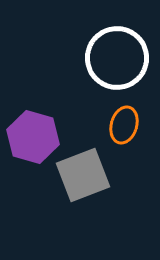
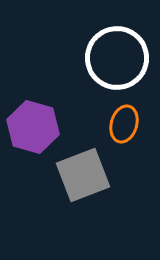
orange ellipse: moved 1 px up
purple hexagon: moved 10 px up
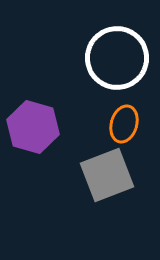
gray square: moved 24 px right
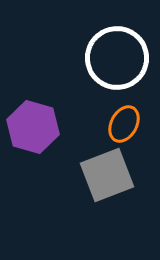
orange ellipse: rotated 12 degrees clockwise
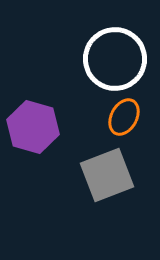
white circle: moved 2 px left, 1 px down
orange ellipse: moved 7 px up
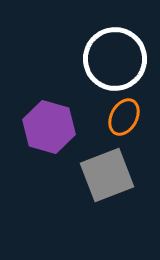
purple hexagon: moved 16 px right
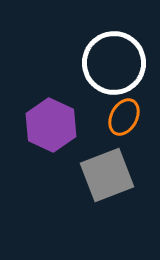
white circle: moved 1 px left, 4 px down
purple hexagon: moved 2 px right, 2 px up; rotated 9 degrees clockwise
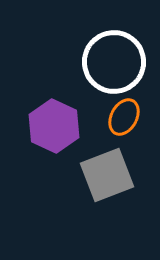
white circle: moved 1 px up
purple hexagon: moved 3 px right, 1 px down
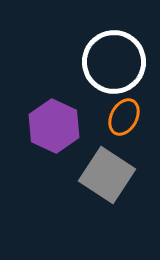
gray square: rotated 36 degrees counterclockwise
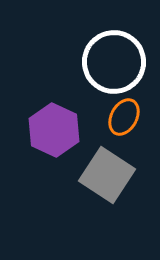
purple hexagon: moved 4 px down
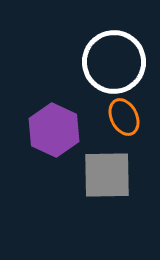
orange ellipse: rotated 54 degrees counterclockwise
gray square: rotated 34 degrees counterclockwise
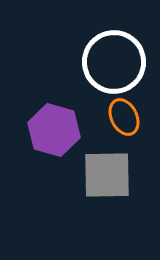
purple hexagon: rotated 9 degrees counterclockwise
